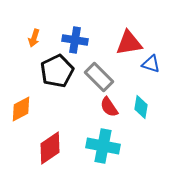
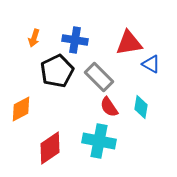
blue triangle: rotated 12 degrees clockwise
cyan cross: moved 4 px left, 5 px up
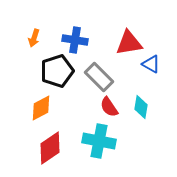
black pentagon: rotated 8 degrees clockwise
orange diamond: moved 20 px right, 1 px up
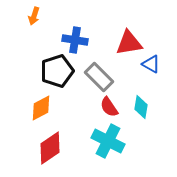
orange arrow: moved 22 px up
cyan cross: moved 9 px right; rotated 16 degrees clockwise
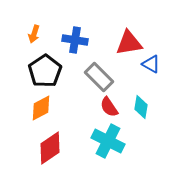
orange arrow: moved 18 px down
black pentagon: moved 12 px left; rotated 16 degrees counterclockwise
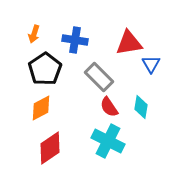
blue triangle: rotated 30 degrees clockwise
black pentagon: moved 2 px up
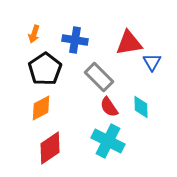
blue triangle: moved 1 px right, 2 px up
cyan diamond: rotated 10 degrees counterclockwise
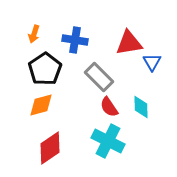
orange diamond: moved 3 px up; rotated 12 degrees clockwise
